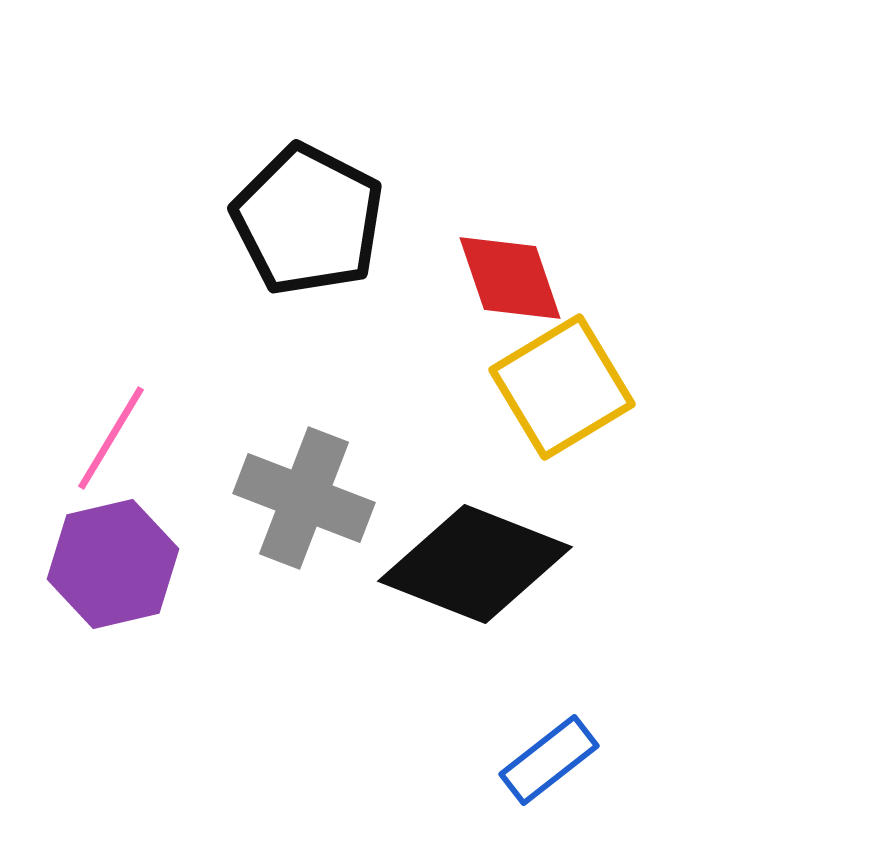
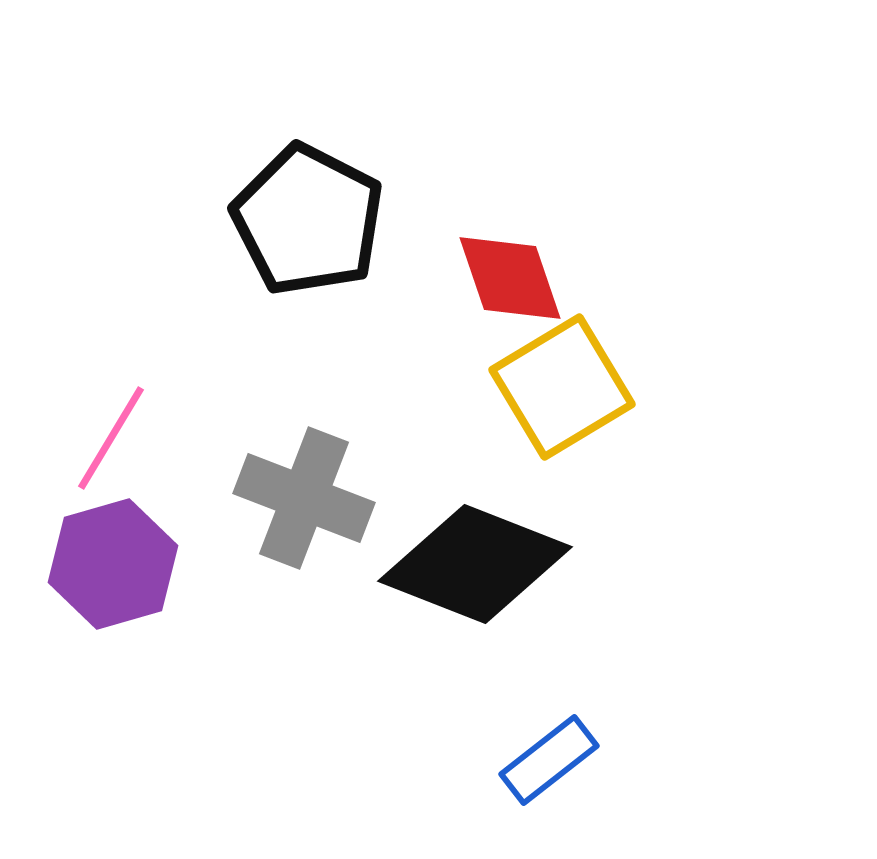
purple hexagon: rotated 3 degrees counterclockwise
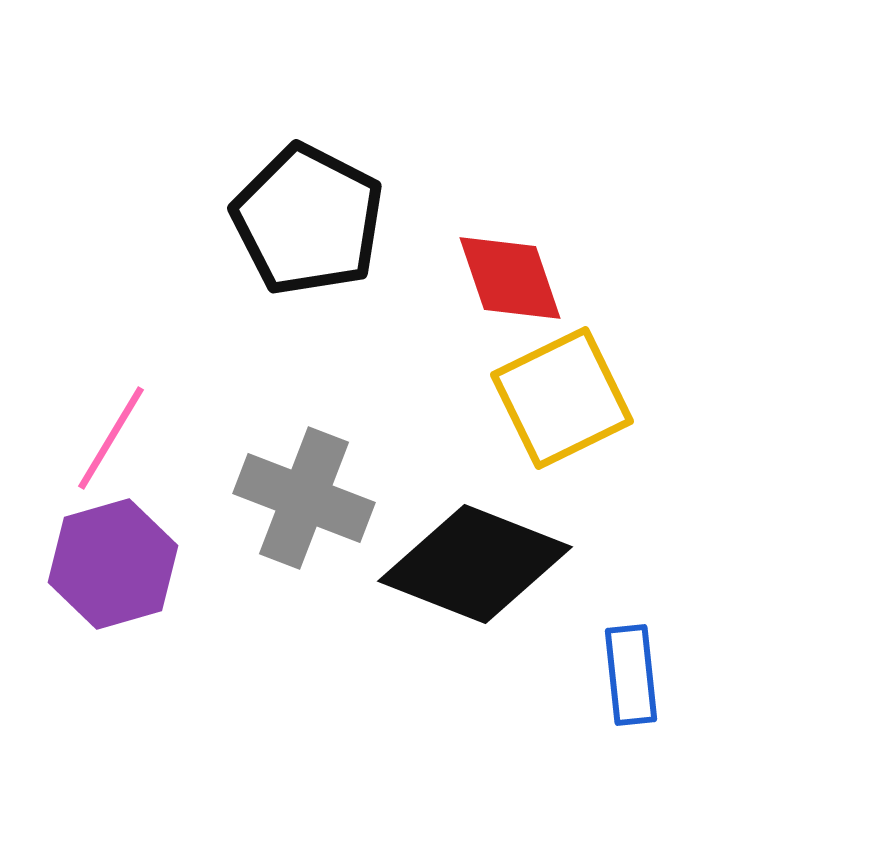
yellow square: moved 11 px down; rotated 5 degrees clockwise
blue rectangle: moved 82 px right, 85 px up; rotated 58 degrees counterclockwise
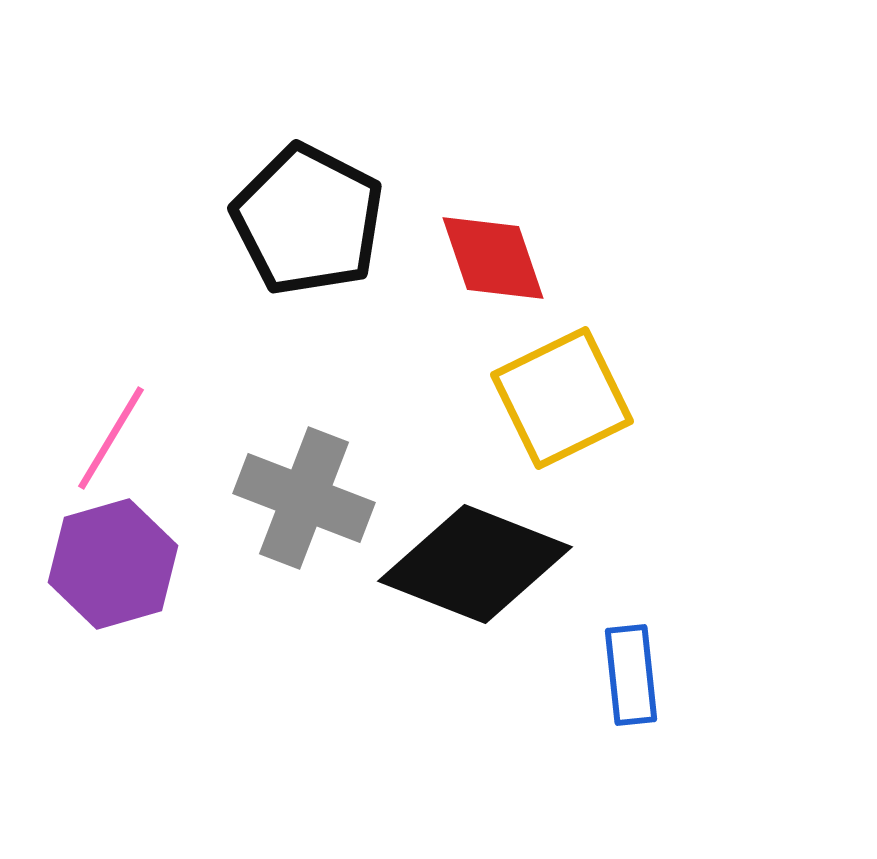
red diamond: moved 17 px left, 20 px up
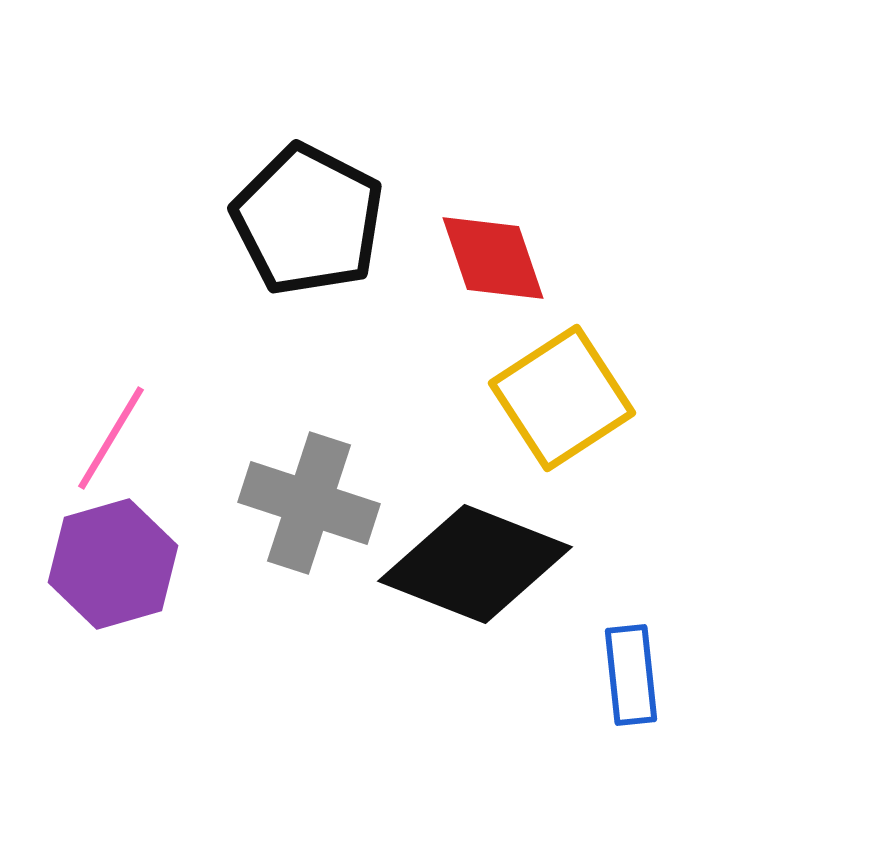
yellow square: rotated 7 degrees counterclockwise
gray cross: moved 5 px right, 5 px down; rotated 3 degrees counterclockwise
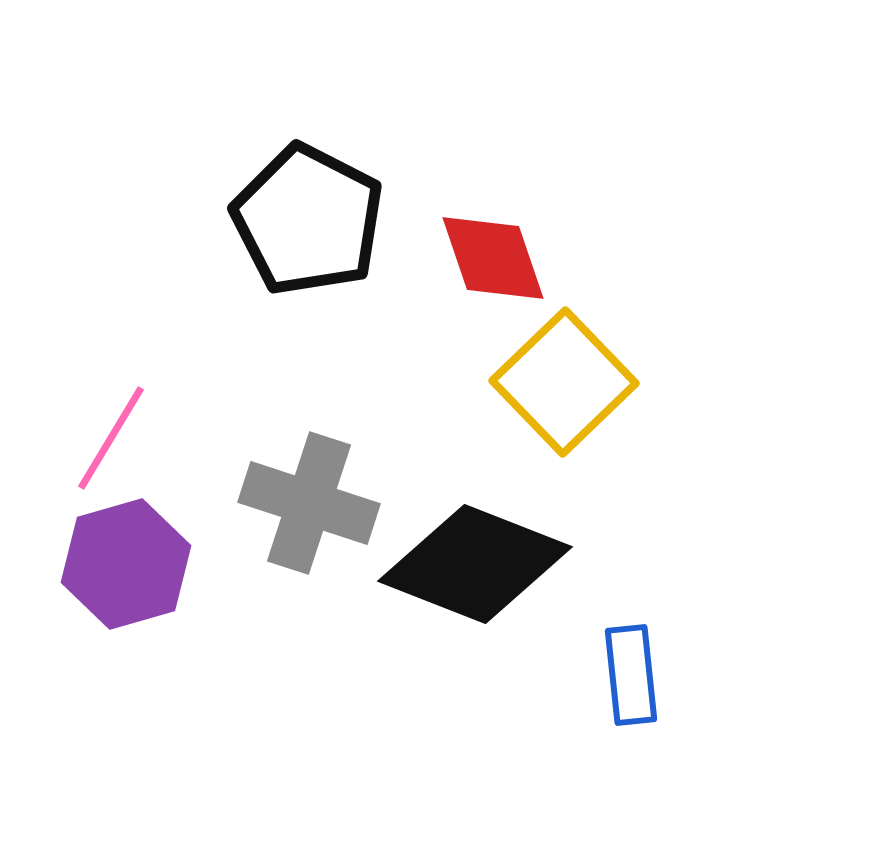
yellow square: moved 2 px right, 16 px up; rotated 11 degrees counterclockwise
purple hexagon: moved 13 px right
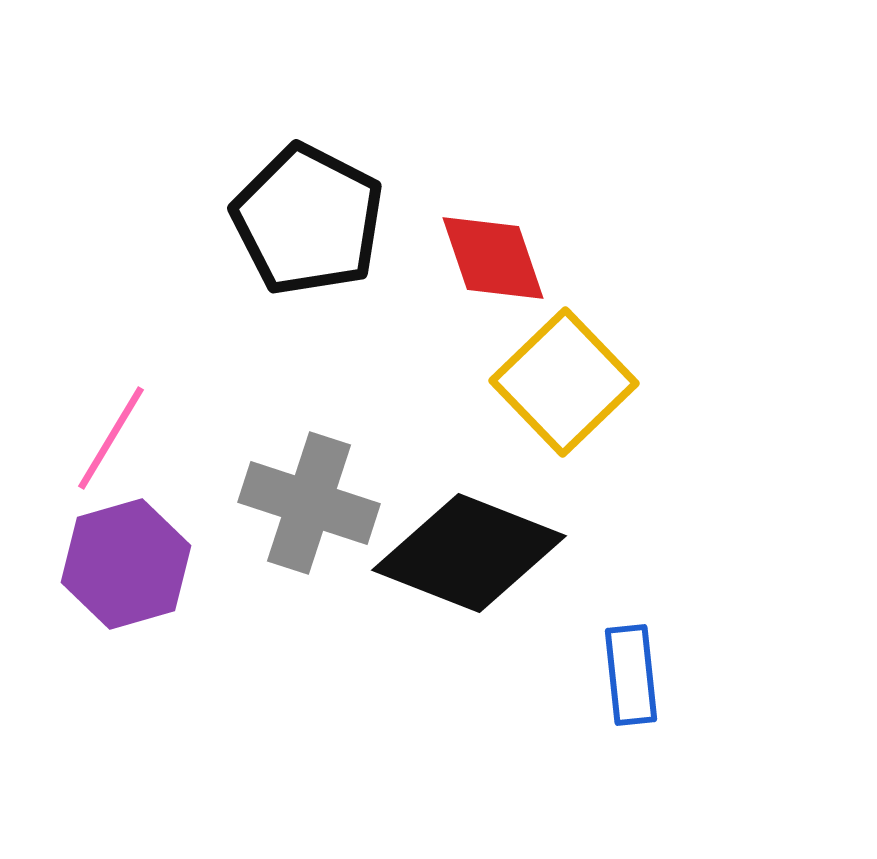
black diamond: moved 6 px left, 11 px up
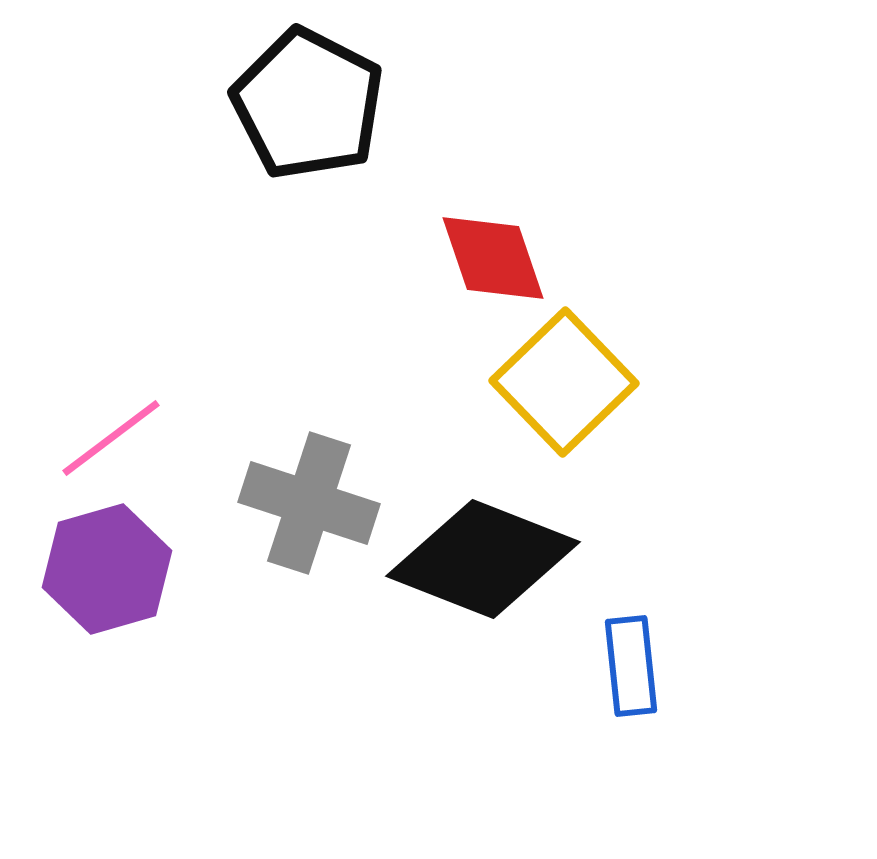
black pentagon: moved 116 px up
pink line: rotated 22 degrees clockwise
black diamond: moved 14 px right, 6 px down
purple hexagon: moved 19 px left, 5 px down
blue rectangle: moved 9 px up
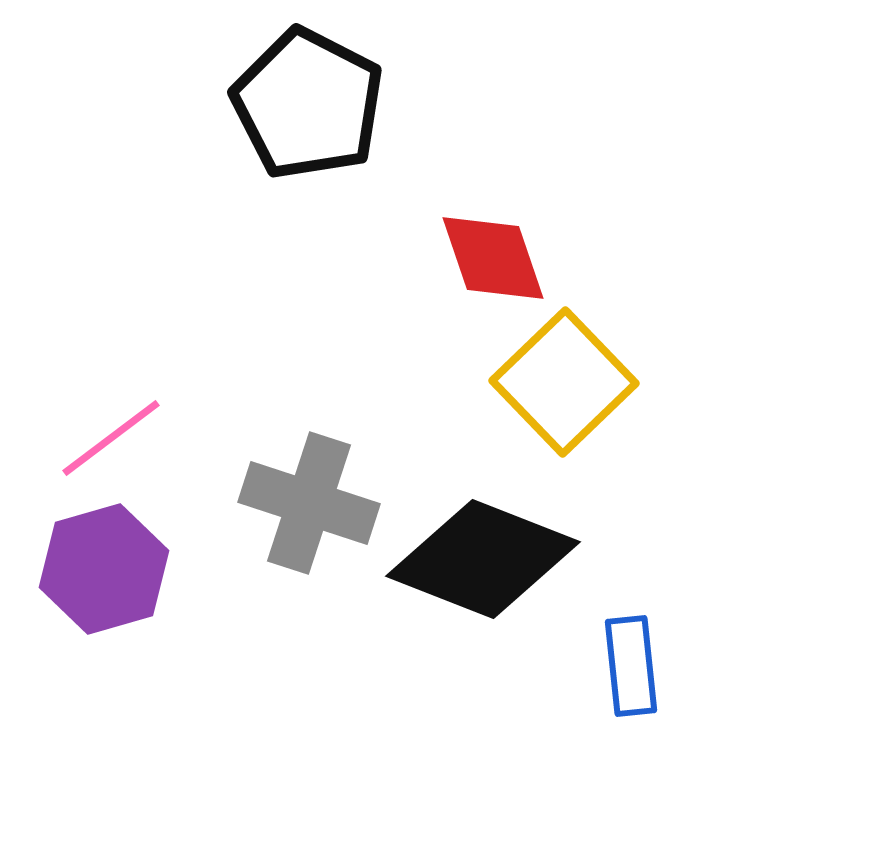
purple hexagon: moved 3 px left
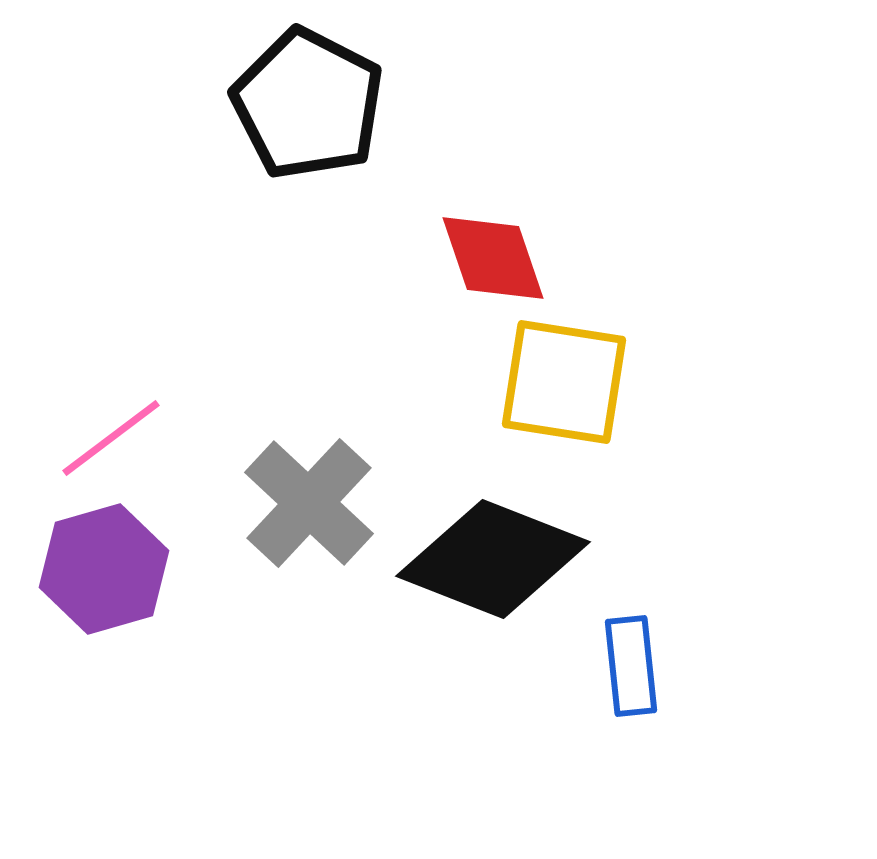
yellow square: rotated 37 degrees counterclockwise
gray cross: rotated 25 degrees clockwise
black diamond: moved 10 px right
